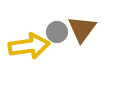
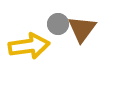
gray circle: moved 1 px right, 8 px up
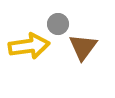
brown triangle: moved 1 px right, 18 px down
